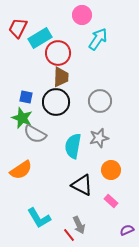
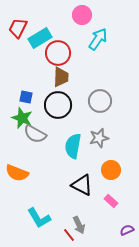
black circle: moved 2 px right, 3 px down
orange semicircle: moved 4 px left, 3 px down; rotated 55 degrees clockwise
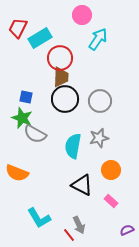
red circle: moved 2 px right, 5 px down
black circle: moved 7 px right, 6 px up
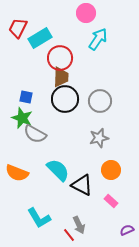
pink circle: moved 4 px right, 2 px up
cyan semicircle: moved 15 px left, 24 px down; rotated 125 degrees clockwise
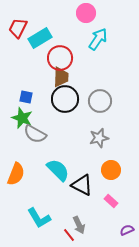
orange semicircle: moved 1 px left, 1 px down; rotated 90 degrees counterclockwise
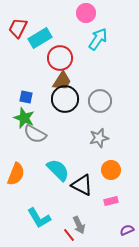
brown trapezoid: moved 1 px right, 4 px down; rotated 30 degrees clockwise
green star: moved 2 px right
pink rectangle: rotated 56 degrees counterclockwise
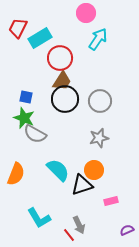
orange circle: moved 17 px left
black triangle: rotated 45 degrees counterclockwise
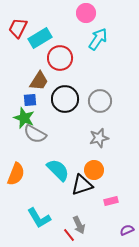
brown trapezoid: moved 23 px left
blue square: moved 4 px right, 3 px down; rotated 16 degrees counterclockwise
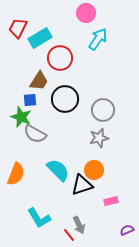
gray circle: moved 3 px right, 9 px down
green star: moved 3 px left, 1 px up
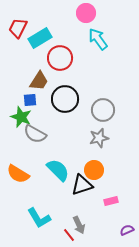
cyan arrow: rotated 70 degrees counterclockwise
orange semicircle: moved 2 px right; rotated 100 degrees clockwise
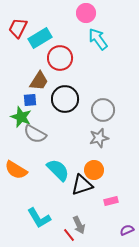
orange semicircle: moved 2 px left, 4 px up
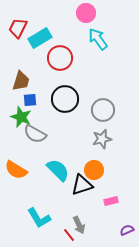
brown trapezoid: moved 18 px left; rotated 15 degrees counterclockwise
gray star: moved 3 px right, 1 px down
